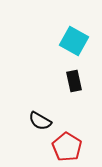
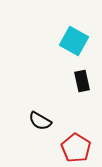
black rectangle: moved 8 px right
red pentagon: moved 9 px right, 1 px down
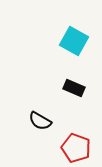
black rectangle: moved 8 px left, 7 px down; rotated 55 degrees counterclockwise
red pentagon: rotated 12 degrees counterclockwise
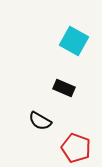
black rectangle: moved 10 px left
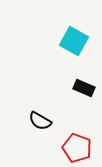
black rectangle: moved 20 px right
red pentagon: moved 1 px right
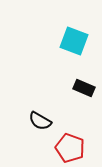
cyan square: rotated 8 degrees counterclockwise
red pentagon: moved 7 px left
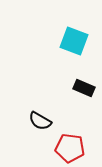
red pentagon: rotated 12 degrees counterclockwise
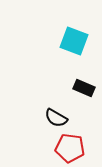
black semicircle: moved 16 px right, 3 px up
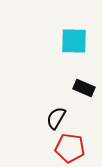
cyan square: rotated 20 degrees counterclockwise
black semicircle: rotated 90 degrees clockwise
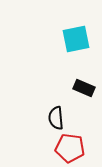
cyan square: moved 2 px right, 2 px up; rotated 12 degrees counterclockwise
black semicircle: rotated 35 degrees counterclockwise
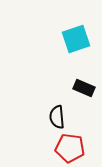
cyan square: rotated 8 degrees counterclockwise
black semicircle: moved 1 px right, 1 px up
